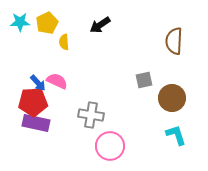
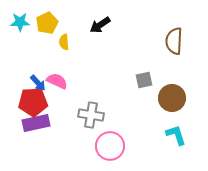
purple rectangle: rotated 24 degrees counterclockwise
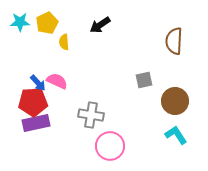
brown circle: moved 3 px right, 3 px down
cyan L-shape: rotated 15 degrees counterclockwise
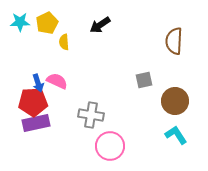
blue arrow: rotated 24 degrees clockwise
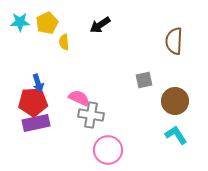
pink semicircle: moved 22 px right, 17 px down
pink circle: moved 2 px left, 4 px down
